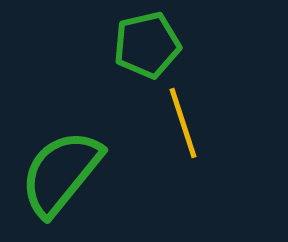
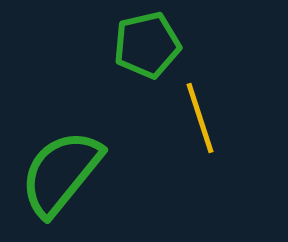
yellow line: moved 17 px right, 5 px up
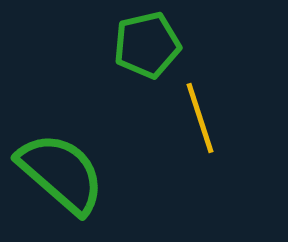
green semicircle: rotated 92 degrees clockwise
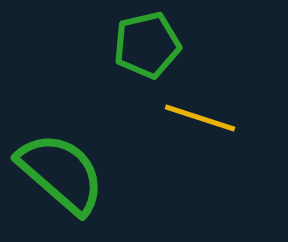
yellow line: rotated 54 degrees counterclockwise
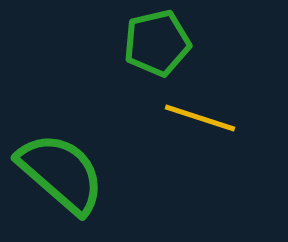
green pentagon: moved 10 px right, 2 px up
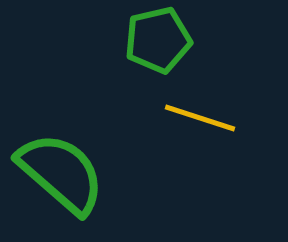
green pentagon: moved 1 px right, 3 px up
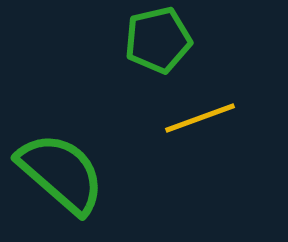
yellow line: rotated 38 degrees counterclockwise
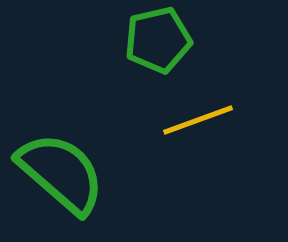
yellow line: moved 2 px left, 2 px down
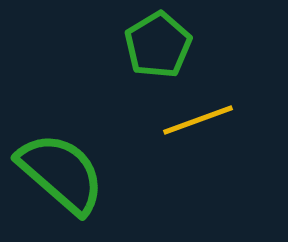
green pentagon: moved 5 px down; rotated 18 degrees counterclockwise
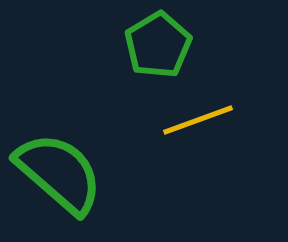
green semicircle: moved 2 px left
